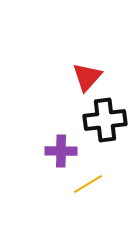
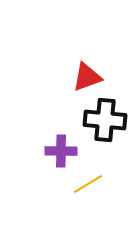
red triangle: rotated 28 degrees clockwise
black cross: rotated 12 degrees clockwise
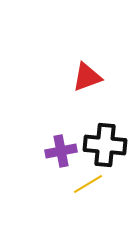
black cross: moved 25 px down
purple cross: rotated 12 degrees counterclockwise
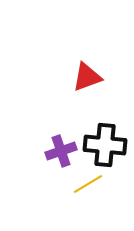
purple cross: rotated 8 degrees counterclockwise
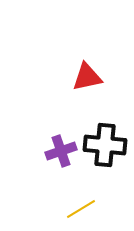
red triangle: rotated 8 degrees clockwise
yellow line: moved 7 px left, 25 px down
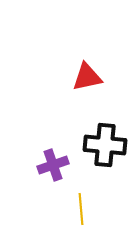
purple cross: moved 8 px left, 14 px down
yellow line: rotated 64 degrees counterclockwise
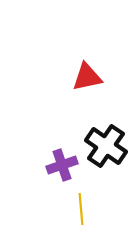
black cross: moved 1 px right, 1 px down; rotated 30 degrees clockwise
purple cross: moved 9 px right
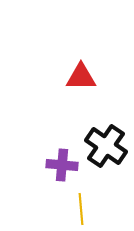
red triangle: moved 6 px left; rotated 12 degrees clockwise
purple cross: rotated 24 degrees clockwise
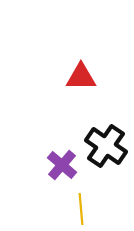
purple cross: rotated 36 degrees clockwise
